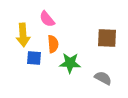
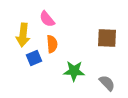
yellow arrow: rotated 10 degrees clockwise
orange semicircle: moved 1 px left
blue square: rotated 28 degrees counterclockwise
green star: moved 4 px right, 8 px down
gray semicircle: moved 4 px right, 5 px down; rotated 18 degrees clockwise
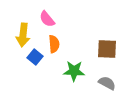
brown square: moved 11 px down
orange semicircle: moved 2 px right
blue square: moved 1 px right, 1 px up; rotated 28 degrees counterclockwise
gray semicircle: rotated 18 degrees counterclockwise
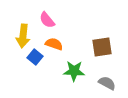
pink semicircle: moved 1 px down
yellow arrow: moved 1 px down
orange semicircle: rotated 66 degrees counterclockwise
brown square: moved 5 px left, 2 px up; rotated 10 degrees counterclockwise
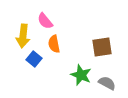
pink semicircle: moved 2 px left, 1 px down
orange semicircle: rotated 120 degrees counterclockwise
blue square: moved 1 px left, 2 px down
green star: moved 7 px right, 4 px down; rotated 20 degrees clockwise
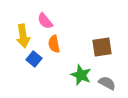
yellow arrow: rotated 15 degrees counterclockwise
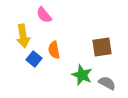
pink semicircle: moved 1 px left, 6 px up
orange semicircle: moved 6 px down
green star: moved 1 px right
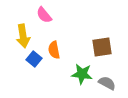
green star: moved 1 px up; rotated 15 degrees counterclockwise
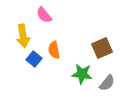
brown square: moved 1 px down; rotated 15 degrees counterclockwise
gray semicircle: rotated 102 degrees clockwise
